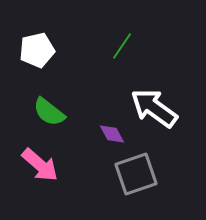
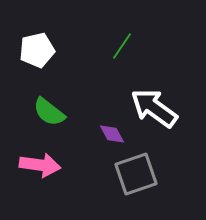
pink arrow: rotated 33 degrees counterclockwise
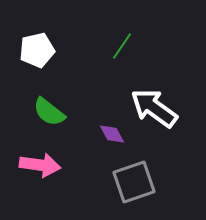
gray square: moved 2 px left, 8 px down
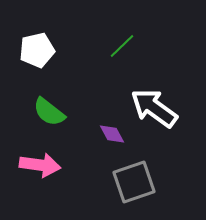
green line: rotated 12 degrees clockwise
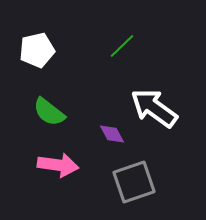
pink arrow: moved 18 px right
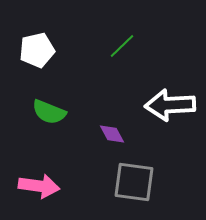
white arrow: moved 16 px right, 3 px up; rotated 39 degrees counterclockwise
green semicircle: rotated 16 degrees counterclockwise
pink arrow: moved 19 px left, 21 px down
gray square: rotated 27 degrees clockwise
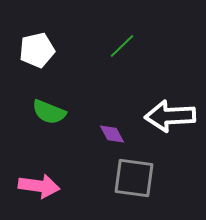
white arrow: moved 11 px down
gray square: moved 4 px up
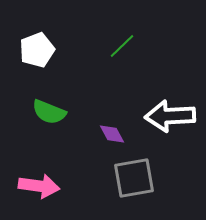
white pentagon: rotated 8 degrees counterclockwise
gray square: rotated 18 degrees counterclockwise
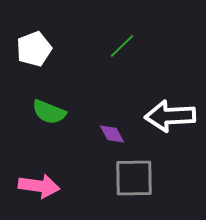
white pentagon: moved 3 px left, 1 px up
gray square: rotated 9 degrees clockwise
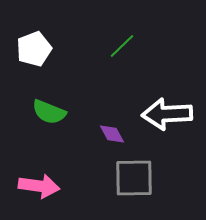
white arrow: moved 3 px left, 2 px up
